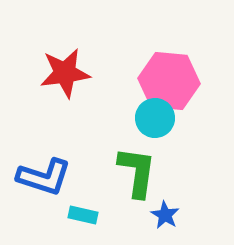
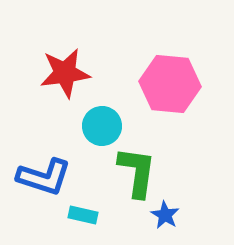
pink hexagon: moved 1 px right, 3 px down
cyan circle: moved 53 px left, 8 px down
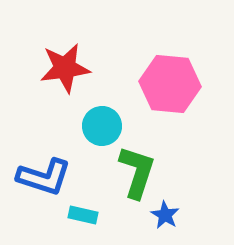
red star: moved 5 px up
green L-shape: rotated 10 degrees clockwise
